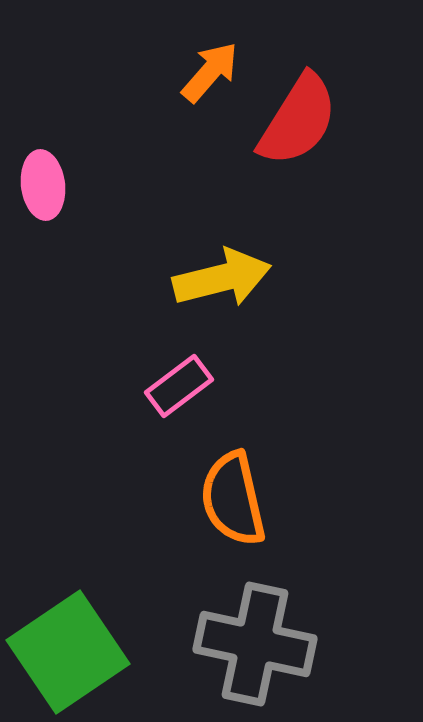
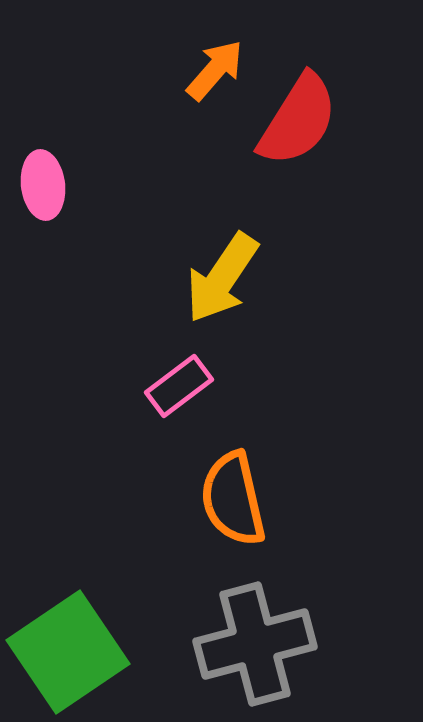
orange arrow: moved 5 px right, 2 px up
yellow arrow: rotated 138 degrees clockwise
gray cross: rotated 27 degrees counterclockwise
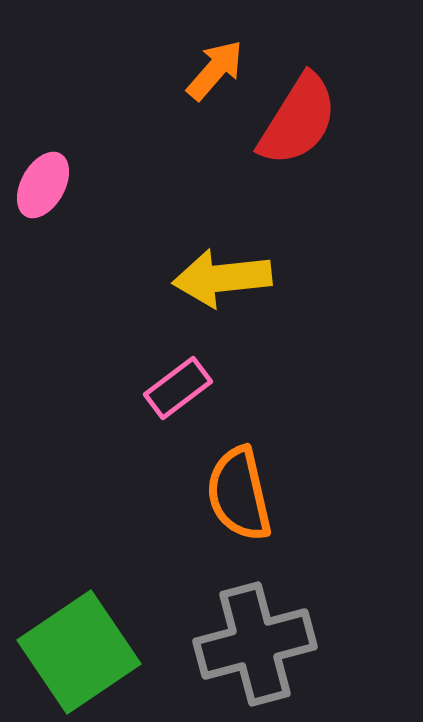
pink ellipse: rotated 36 degrees clockwise
yellow arrow: rotated 50 degrees clockwise
pink rectangle: moved 1 px left, 2 px down
orange semicircle: moved 6 px right, 5 px up
green square: moved 11 px right
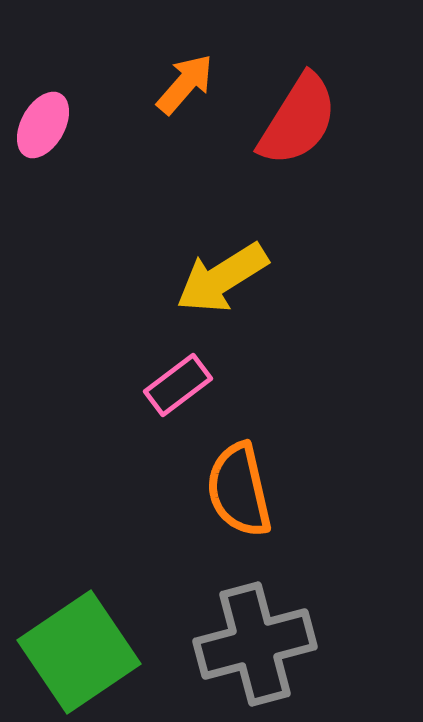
orange arrow: moved 30 px left, 14 px down
pink ellipse: moved 60 px up
yellow arrow: rotated 26 degrees counterclockwise
pink rectangle: moved 3 px up
orange semicircle: moved 4 px up
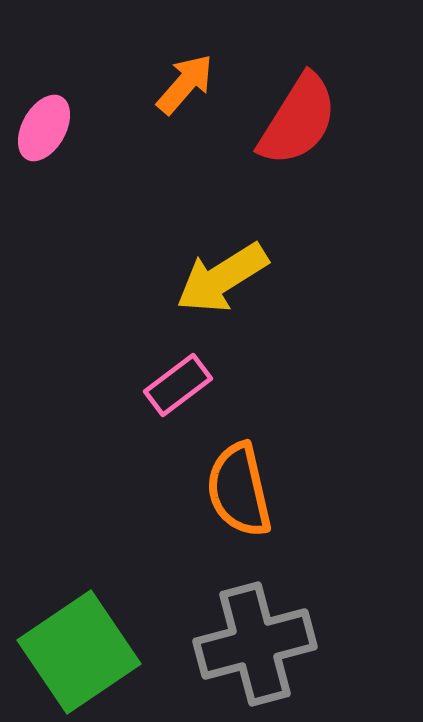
pink ellipse: moved 1 px right, 3 px down
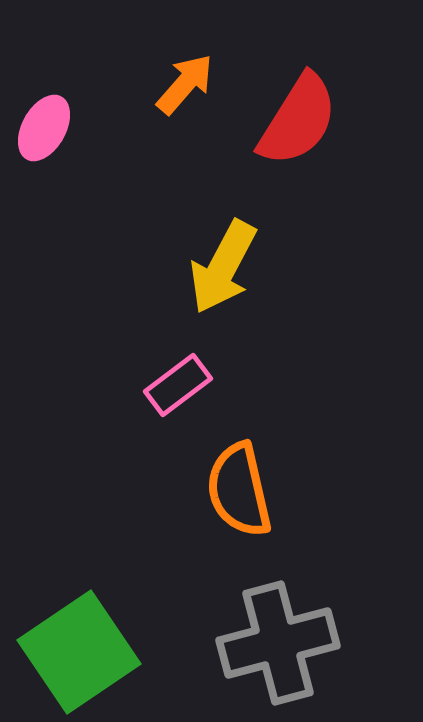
yellow arrow: moved 1 px right, 11 px up; rotated 30 degrees counterclockwise
gray cross: moved 23 px right, 1 px up
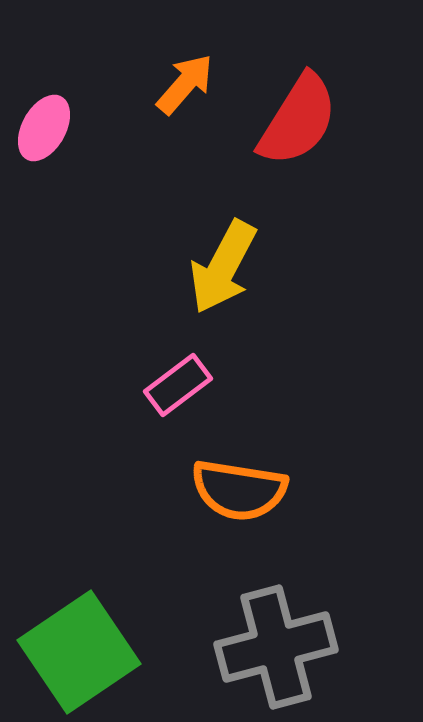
orange semicircle: rotated 68 degrees counterclockwise
gray cross: moved 2 px left, 4 px down
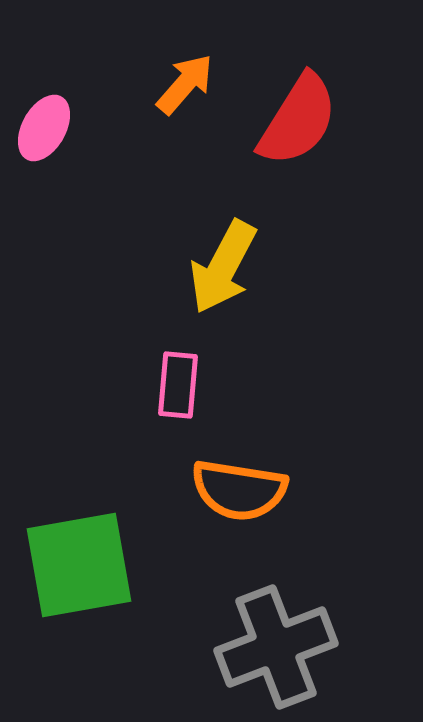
pink rectangle: rotated 48 degrees counterclockwise
gray cross: rotated 6 degrees counterclockwise
green square: moved 87 px up; rotated 24 degrees clockwise
